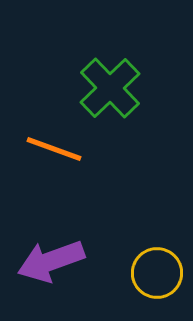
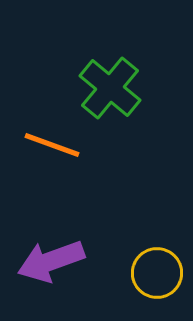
green cross: rotated 6 degrees counterclockwise
orange line: moved 2 px left, 4 px up
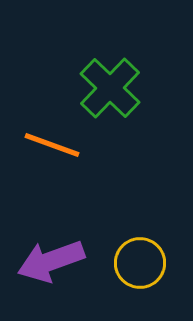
green cross: rotated 4 degrees clockwise
yellow circle: moved 17 px left, 10 px up
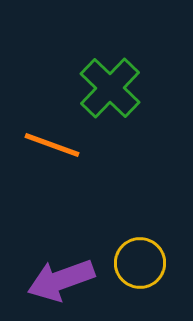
purple arrow: moved 10 px right, 19 px down
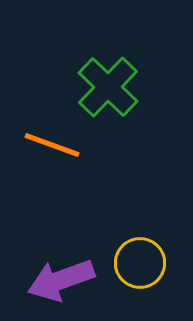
green cross: moved 2 px left, 1 px up
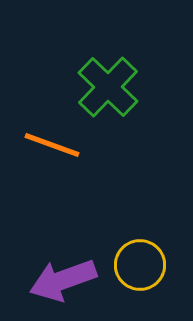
yellow circle: moved 2 px down
purple arrow: moved 2 px right
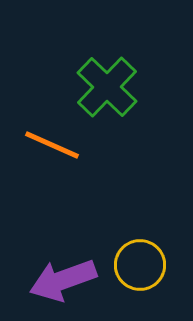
green cross: moved 1 px left
orange line: rotated 4 degrees clockwise
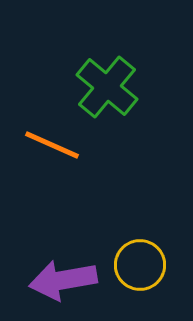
green cross: rotated 4 degrees counterclockwise
purple arrow: rotated 10 degrees clockwise
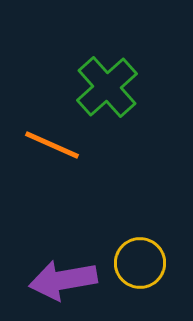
green cross: rotated 8 degrees clockwise
yellow circle: moved 2 px up
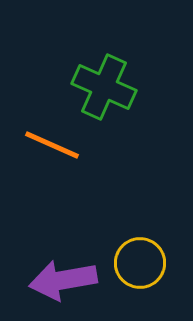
green cross: moved 3 px left; rotated 24 degrees counterclockwise
